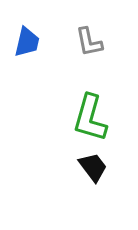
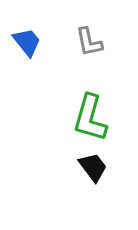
blue trapezoid: rotated 52 degrees counterclockwise
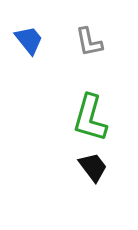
blue trapezoid: moved 2 px right, 2 px up
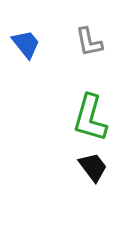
blue trapezoid: moved 3 px left, 4 px down
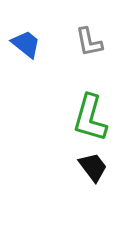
blue trapezoid: rotated 12 degrees counterclockwise
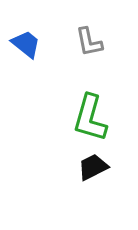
black trapezoid: rotated 80 degrees counterclockwise
